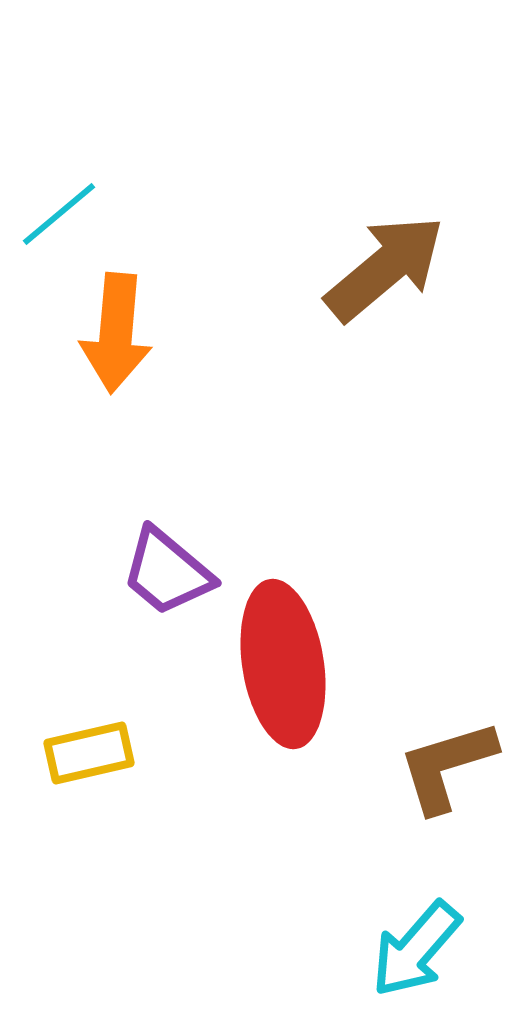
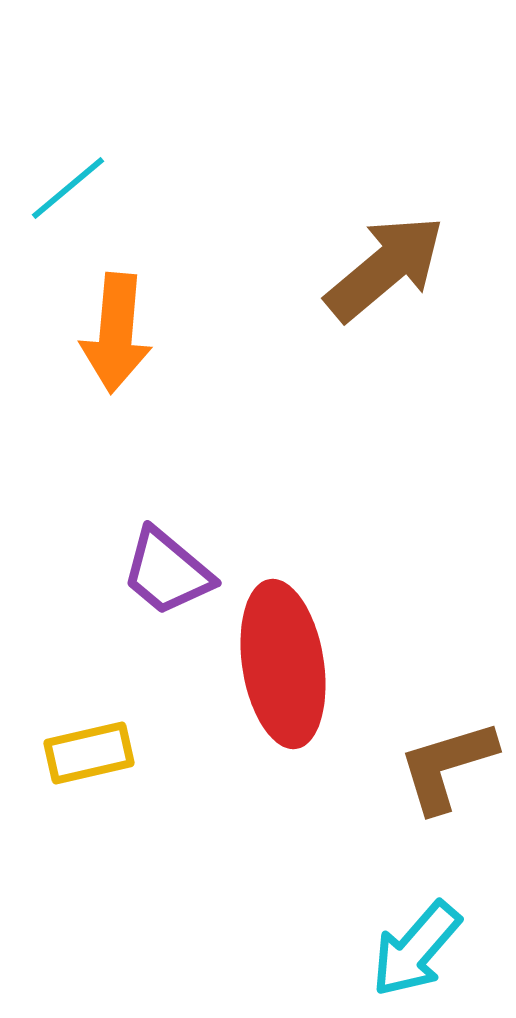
cyan line: moved 9 px right, 26 px up
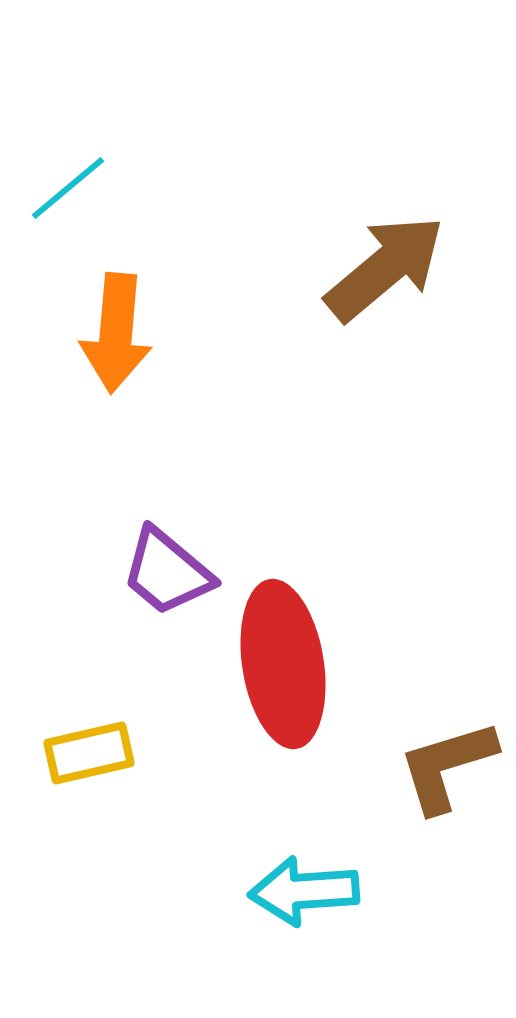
cyan arrow: moved 112 px left, 58 px up; rotated 45 degrees clockwise
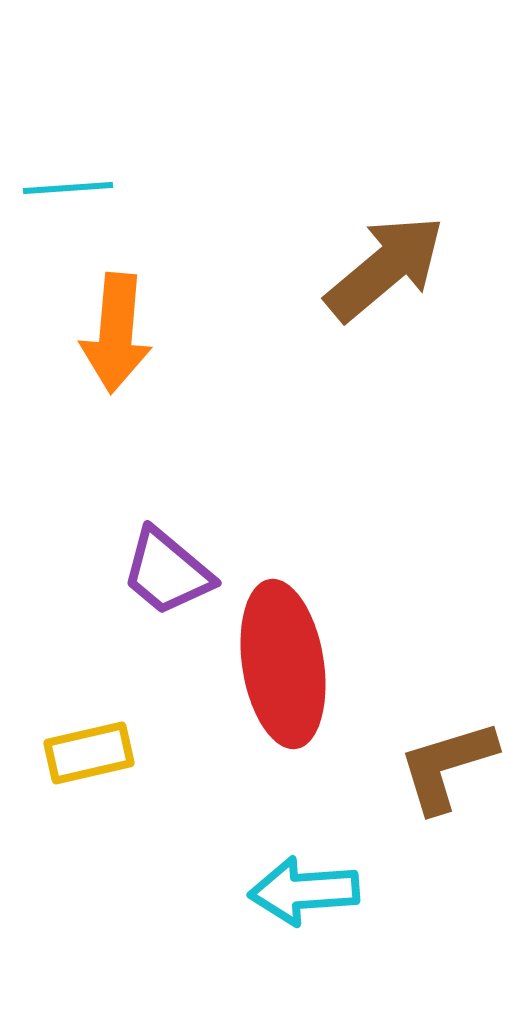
cyan line: rotated 36 degrees clockwise
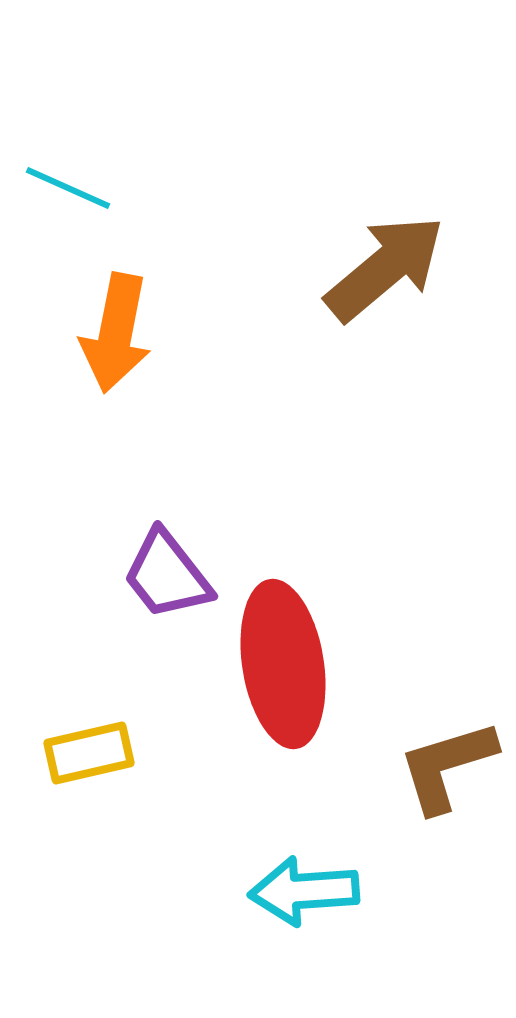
cyan line: rotated 28 degrees clockwise
orange arrow: rotated 6 degrees clockwise
purple trapezoid: moved 3 px down; rotated 12 degrees clockwise
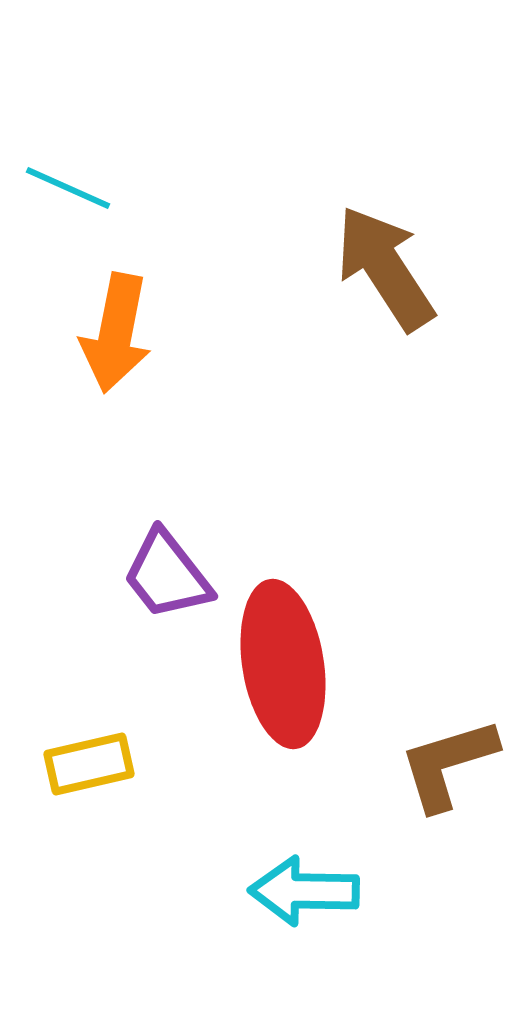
brown arrow: rotated 83 degrees counterclockwise
yellow rectangle: moved 11 px down
brown L-shape: moved 1 px right, 2 px up
cyan arrow: rotated 5 degrees clockwise
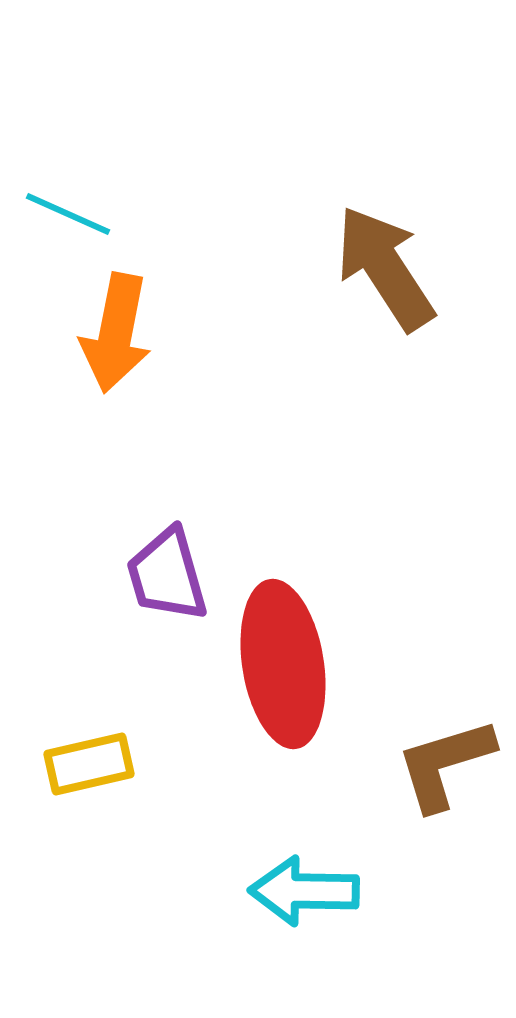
cyan line: moved 26 px down
purple trapezoid: rotated 22 degrees clockwise
brown L-shape: moved 3 px left
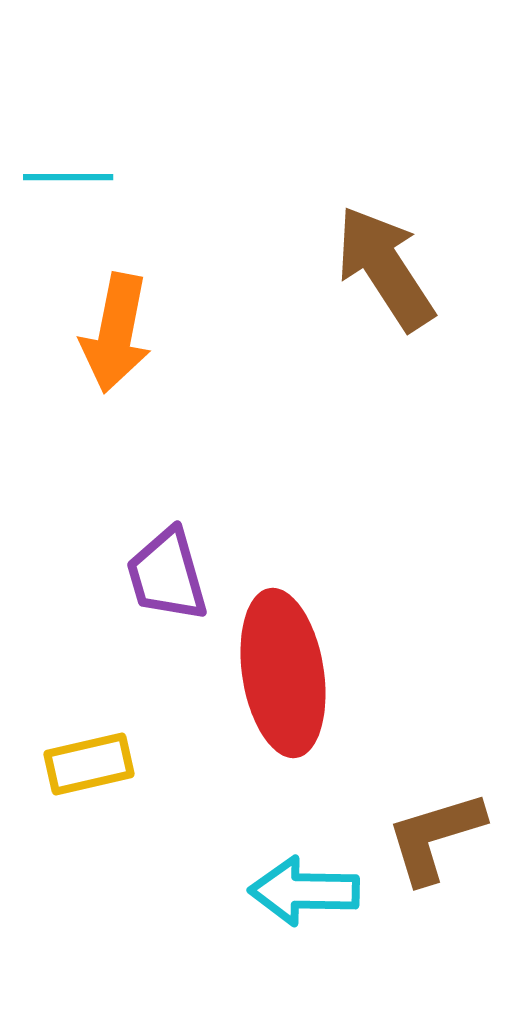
cyan line: moved 37 px up; rotated 24 degrees counterclockwise
red ellipse: moved 9 px down
brown L-shape: moved 10 px left, 73 px down
